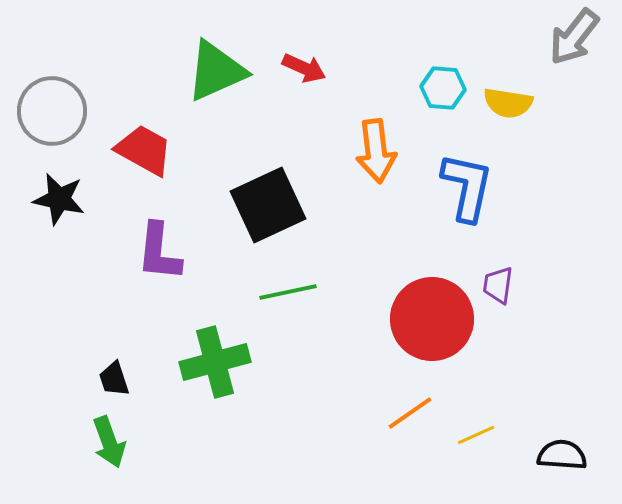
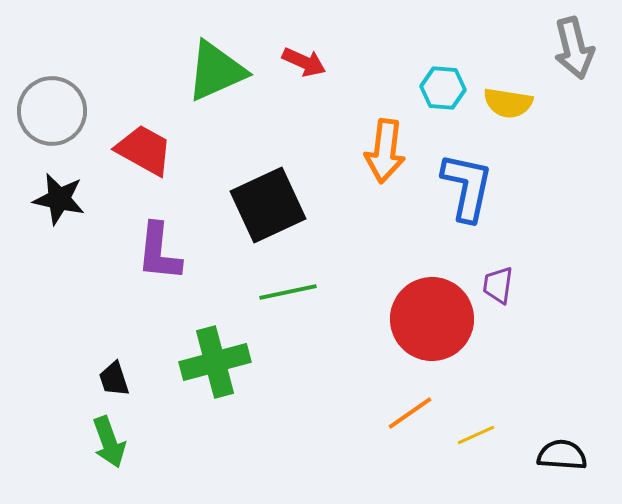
gray arrow: moved 11 px down; rotated 52 degrees counterclockwise
red arrow: moved 6 px up
orange arrow: moved 9 px right; rotated 14 degrees clockwise
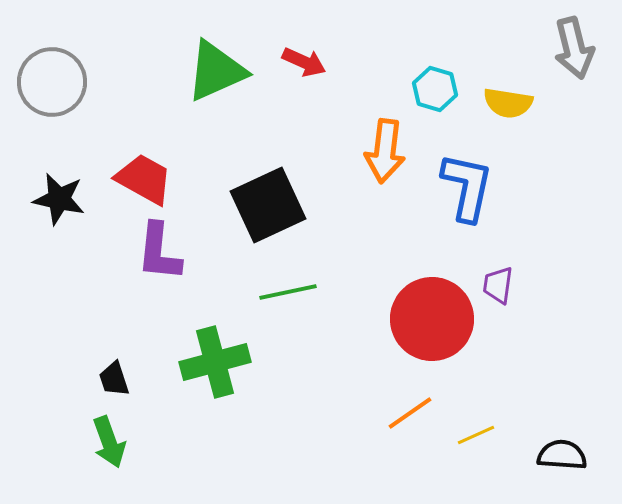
cyan hexagon: moved 8 px left, 1 px down; rotated 12 degrees clockwise
gray circle: moved 29 px up
red trapezoid: moved 29 px down
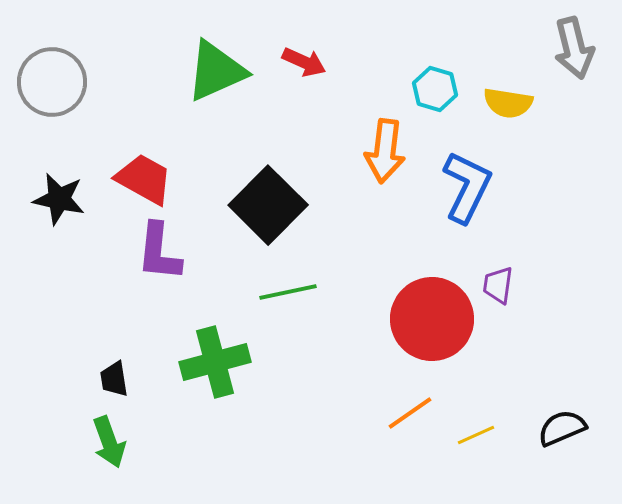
blue L-shape: rotated 14 degrees clockwise
black square: rotated 20 degrees counterclockwise
black trapezoid: rotated 9 degrees clockwise
black semicircle: moved 27 px up; rotated 27 degrees counterclockwise
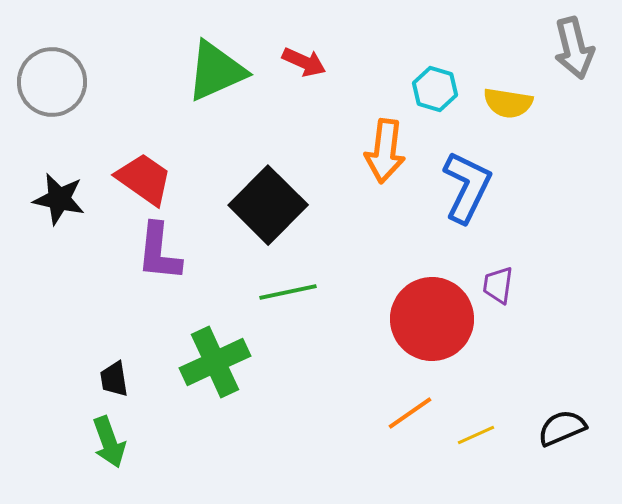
red trapezoid: rotated 6 degrees clockwise
green cross: rotated 10 degrees counterclockwise
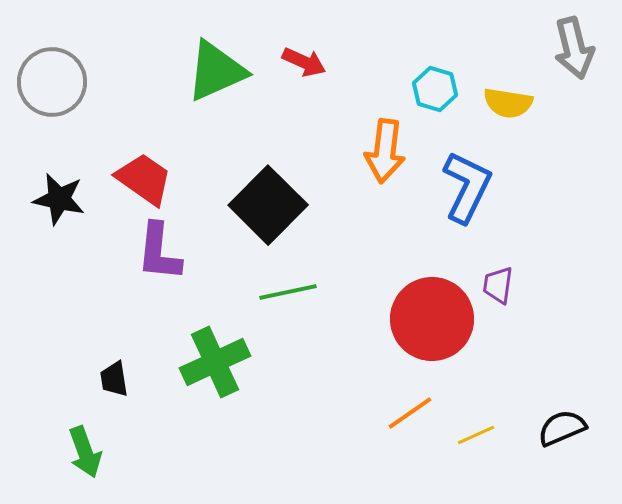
green arrow: moved 24 px left, 10 px down
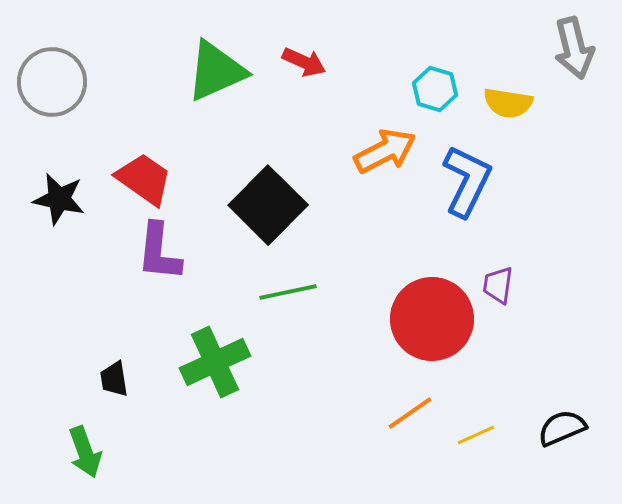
orange arrow: rotated 124 degrees counterclockwise
blue L-shape: moved 6 px up
